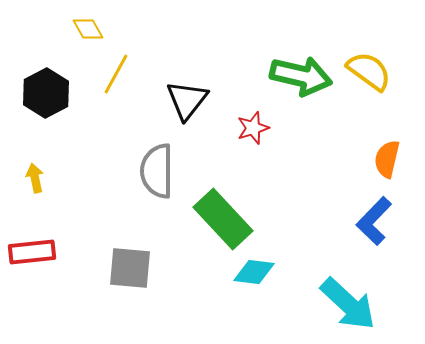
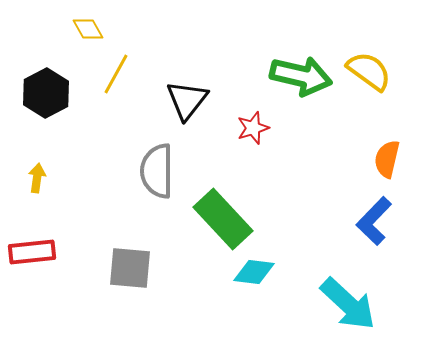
yellow arrow: moved 2 px right; rotated 20 degrees clockwise
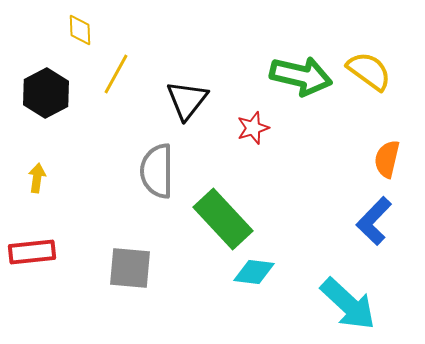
yellow diamond: moved 8 px left, 1 px down; rotated 28 degrees clockwise
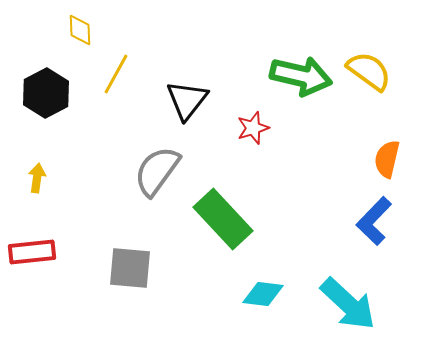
gray semicircle: rotated 36 degrees clockwise
cyan diamond: moved 9 px right, 22 px down
